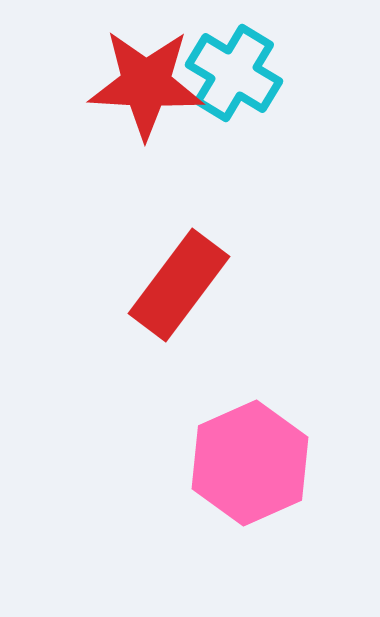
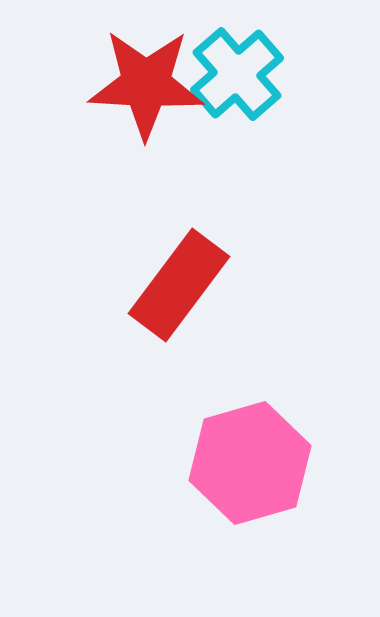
cyan cross: moved 3 px right, 1 px down; rotated 18 degrees clockwise
pink hexagon: rotated 8 degrees clockwise
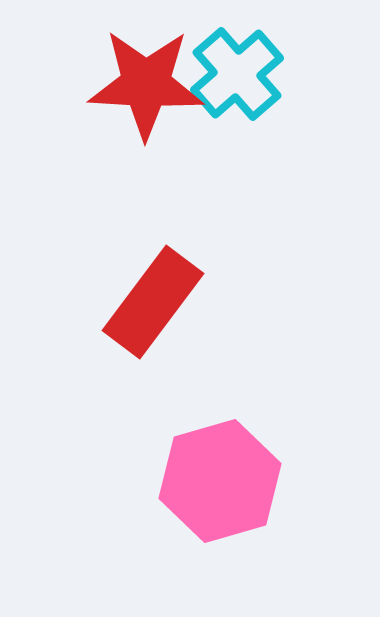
red rectangle: moved 26 px left, 17 px down
pink hexagon: moved 30 px left, 18 px down
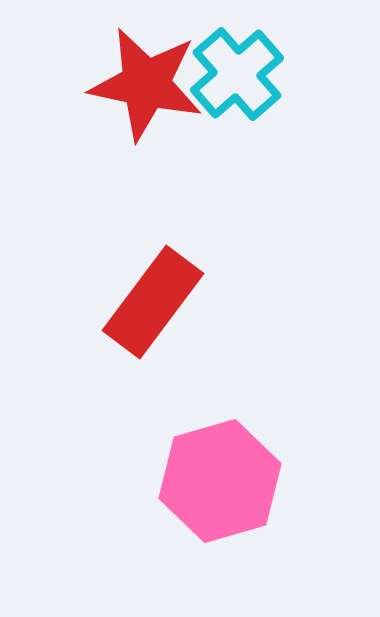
red star: rotated 9 degrees clockwise
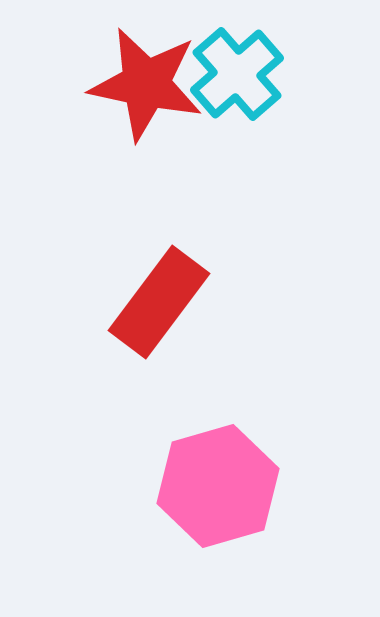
red rectangle: moved 6 px right
pink hexagon: moved 2 px left, 5 px down
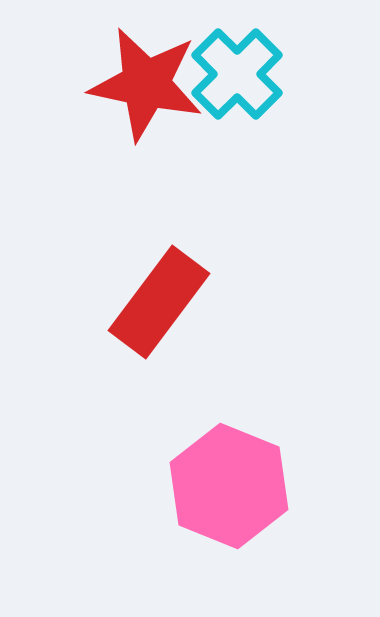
cyan cross: rotated 4 degrees counterclockwise
pink hexagon: moved 11 px right; rotated 22 degrees counterclockwise
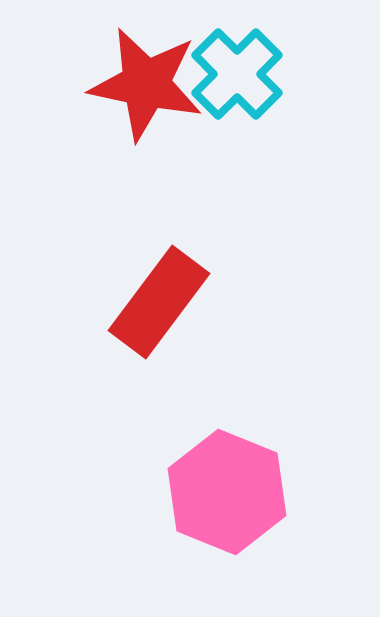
pink hexagon: moved 2 px left, 6 px down
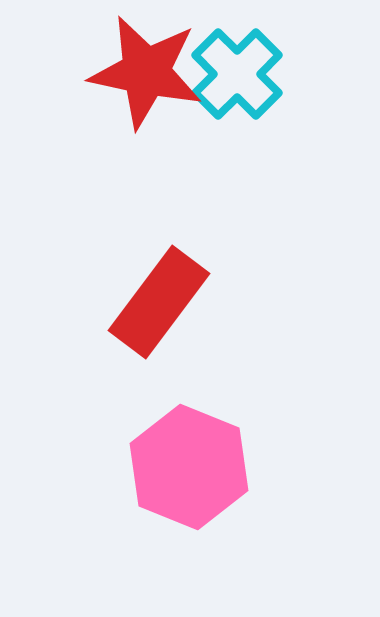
red star: moved 12 px up
pink hexagon: moved 38 px left, 25 px up
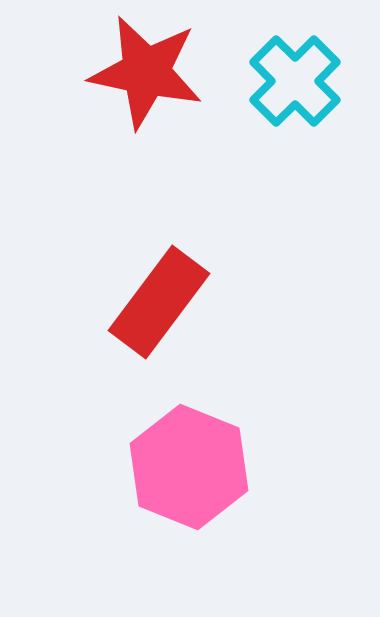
cyan cross: moved 58 px right, 7 px down
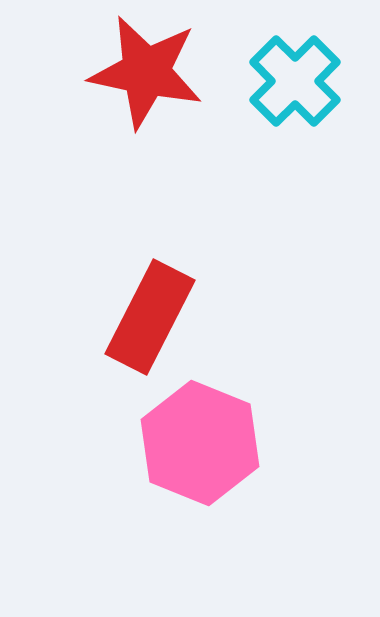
red rectangle: moved 9 px left, 15 px down; rotated 10 degrees counterclockwise
pink hexagon: moved 11 px right, 24 px up
